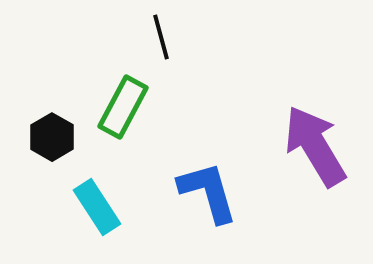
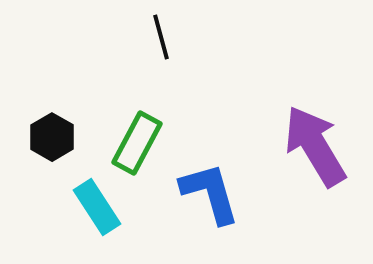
green rectangle: moved 14 px right, 36 px down
blue L-shape: moved 2 px right, 1 px down
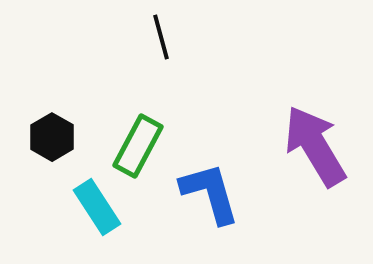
green rectangle: moved 1 px right, 3 px down
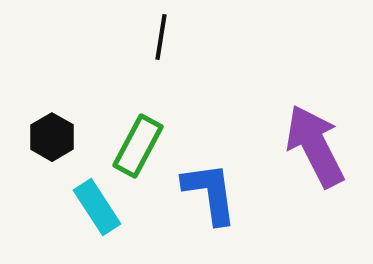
black line: rotated 24 degrees clockwise
purple arrow: rotated 4 degrees clockwise
blue L-shape: rotated 8 degrees clockwise
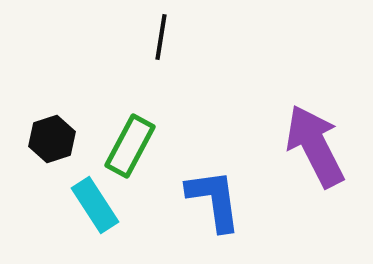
black hexagon: moved 2 px down; rotated 12 degrees clockwise
green rectangle: moved 8 px left
blue L-shape: moved 4 px right, 7 px down
cyan rectangle: moved 2 px left, 2 px up
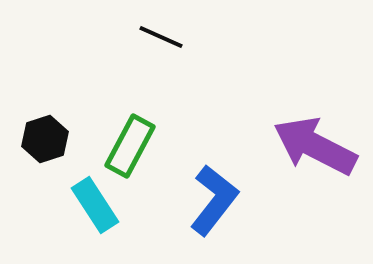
black line: rotated 75 degrees counterclockwise
black hexagon: moved 7 px left
purple arrow: rotated 36 degrees counterclockwise
blue L-shape: rotated 46 degrees clockwise
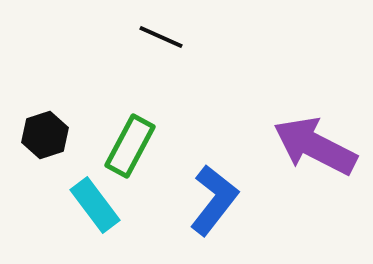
black hexagon: moved 4 px up
cyan rectangle: rotated 4 degrees counterclockwise
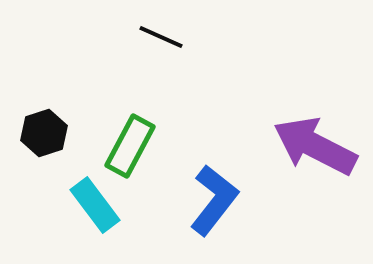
black hexagon: moved 1 px left, 2 px up
